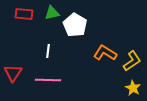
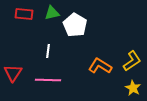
orange L-shape: moved 5 px left, 13 px down
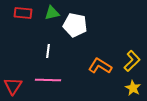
red rectangle: moved 1 px left, 1 px up
white pentagon: rotated 20 degrees counterclockwise
yellow L-shape: rotated 10 degrees counterclockwise
red triangle: moved 13 px down
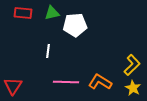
white pentagon: rotated 15 degrees counterclockwise
yellow L-shape: moved 4 px down
orange L-shape: moved 16 px down
pink line: moved 18 px right, 2 px down
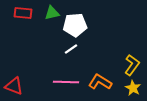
white line: moved 23 px right, 2 px up; rotated 48 degrees clockwise
yellow L-shape: rotated 10 degrees counterclockwise
red triangle: moved 1 px right; rotated 42 degrees counterclockwise
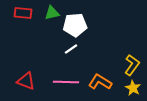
red triangle: moved 12 px right, 5 px up
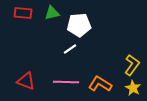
white pentagon: moved 4 px right
white line: moved 1 px left
orange L-shape: moved 2 px down
